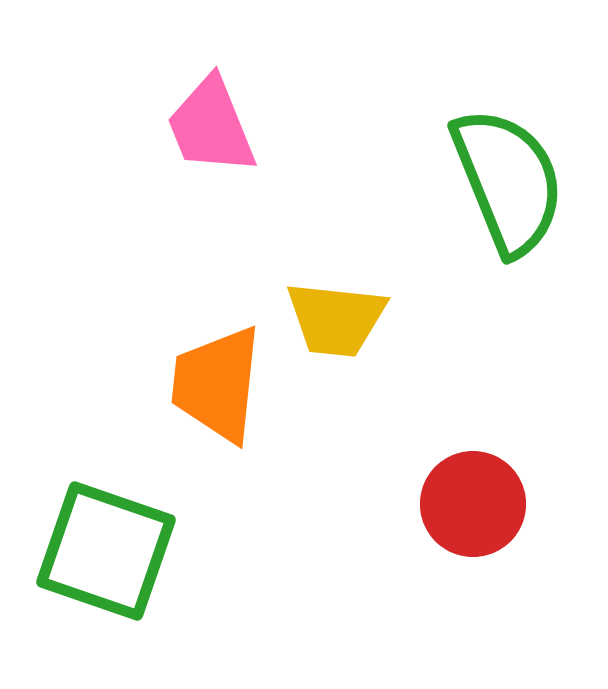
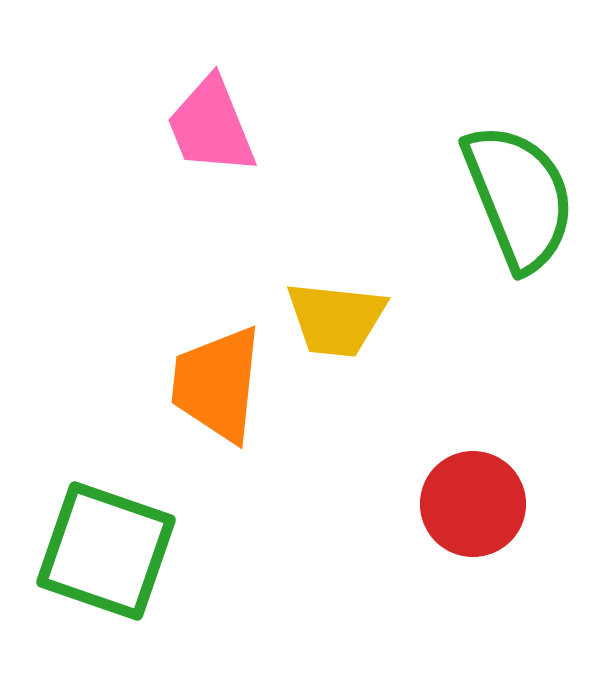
green semicircle: moved 11 px right, 16 px down
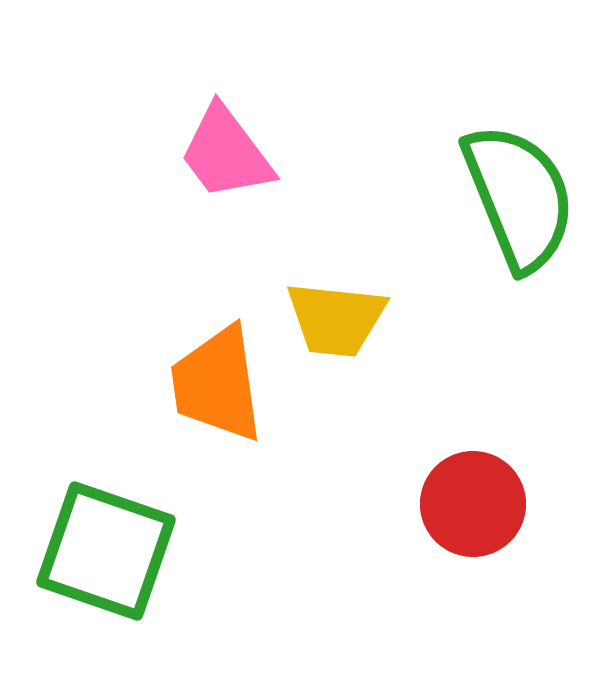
pink trapezoid: moved 15 px right, 27 px down; rotated 15 degrees counterclockwise
orange trapezoid: rotated 14 degrees counterclockwise
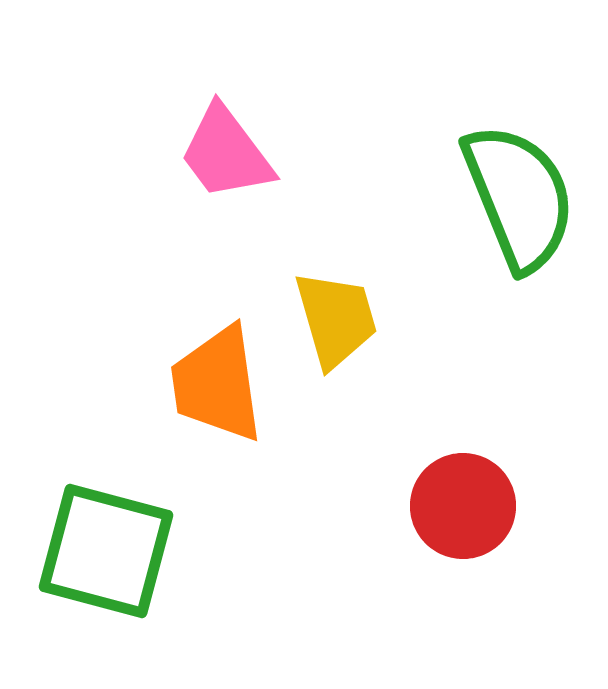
yellow trapezoid: rotated 112 degrees counterclockwise
red circle: moved 10 px left, 2 px down
green square: rotated 4 degrees counterclockwise
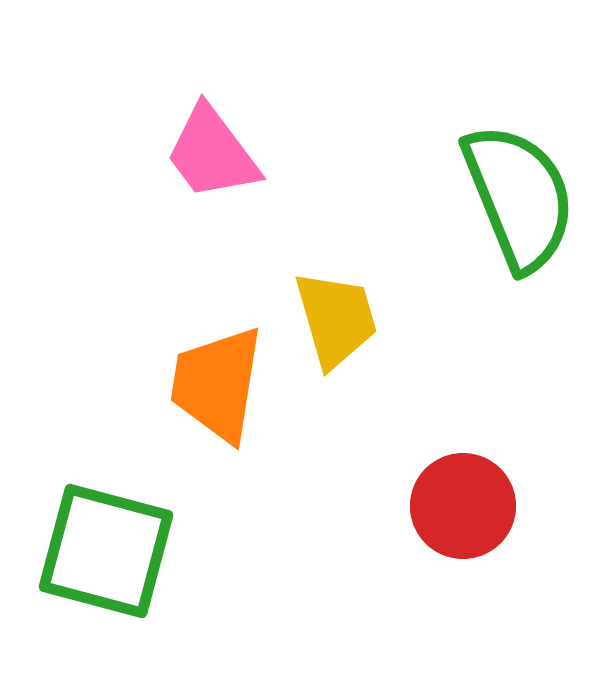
pink trapezoid: moved 14 px left
orange trapezoid: rotated 17 degrees clockwise
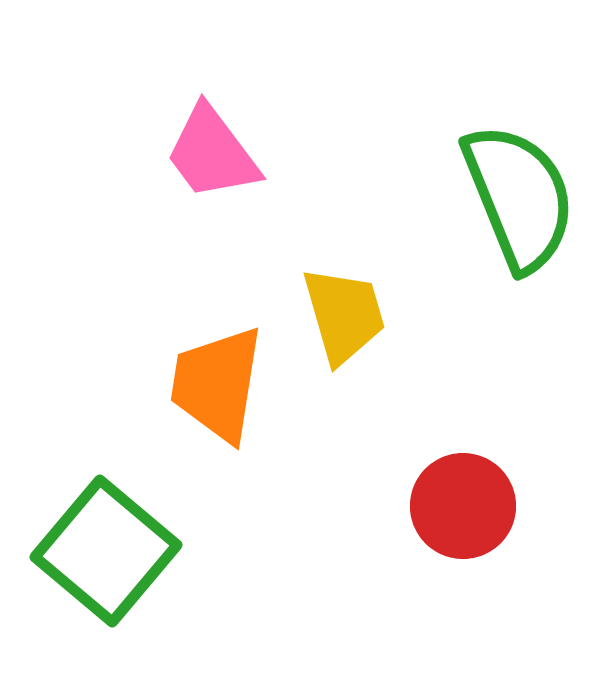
yellow trapezoid: moved 8 px right, 4 px up
green square: rotated 25 degrees clockwise
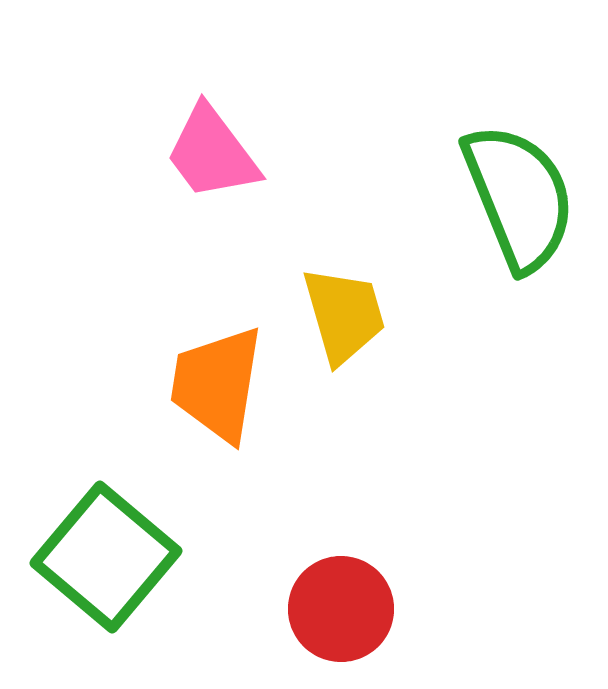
red circle: moved 122 px left, 103 px down
green square: moved 6 px down
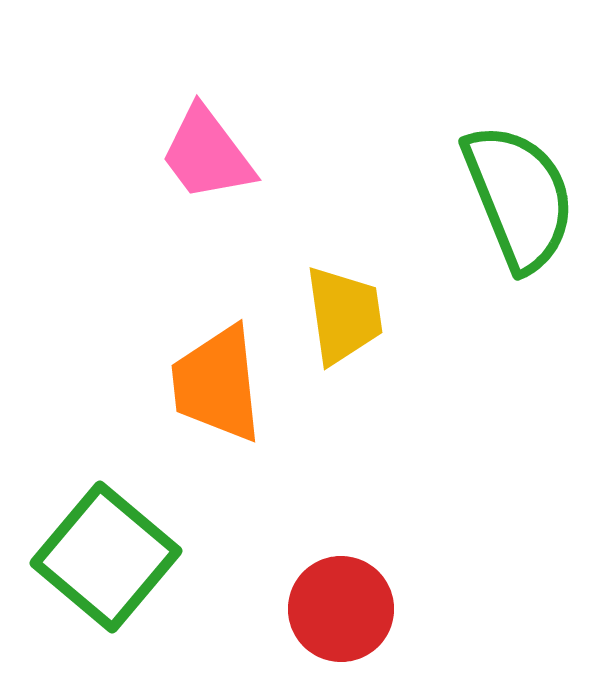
pink trapezoid: moved 5 px left, 1 px down
yellow trapezoid: rotated 8 degrees clockwise
orange trapezoid: rotated 15 degrees counterclockwise
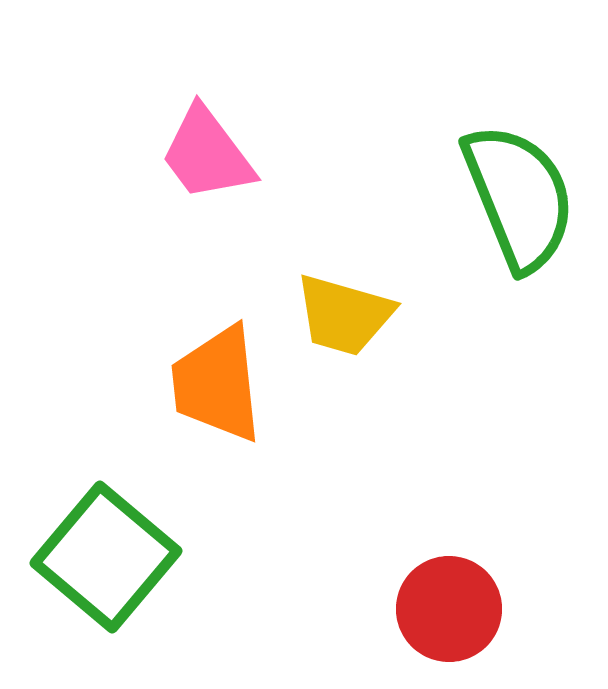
yellow trapezoid: rotated 114 degrees clockwise
red circle: moved 108 px right
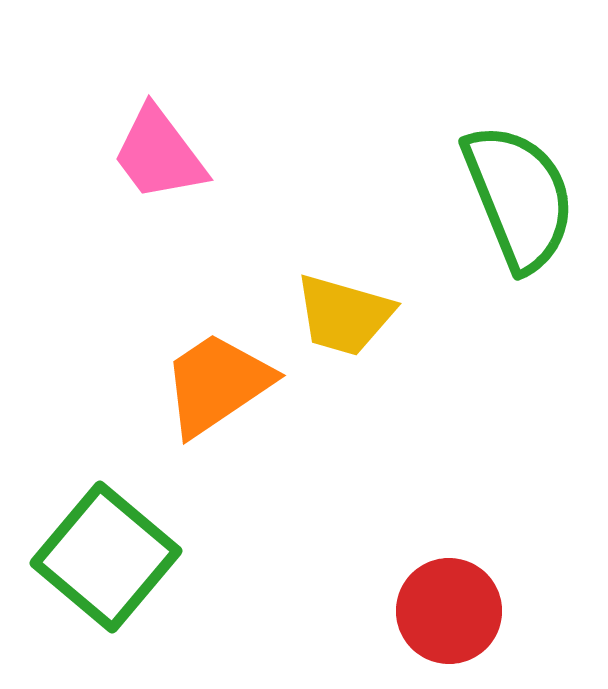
pink trapezoid: moved 48 px left
orange trapezoid: rotated 62 degrees clockwise
red circle: moved 2 px down
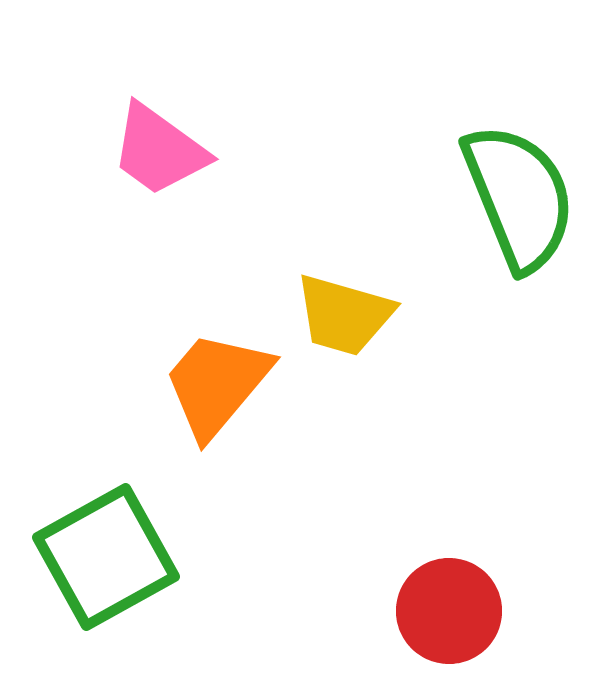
pink trapezoid: moved 4 px up; rotated 17 degrees counterclockwise
orange trapezoid: rotated 16 degrees counterclockwise
green square: rotated 21 degrees clockwise
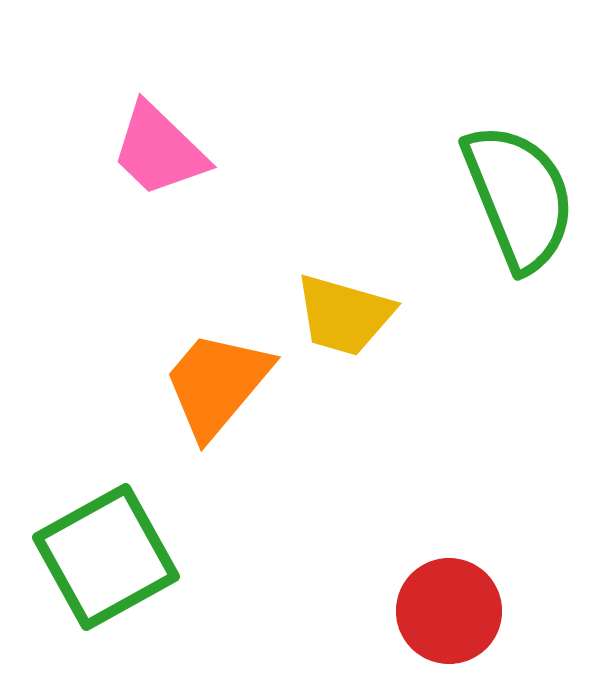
pink trapezoid: rotated 8 degrees clockwise
